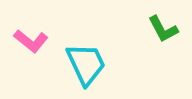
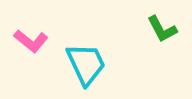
green L-shape: moved 1 px left
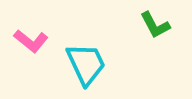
green L-shape: moved 7 px left, 4 px up
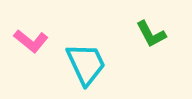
green L-shape: moved 4 px left, 9 px down
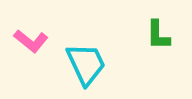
green L-shape: moved 7 px right, 1 px down; rotated 28 degrees clockwise
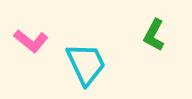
green L-shape: moved 4 px left; rotated 28 degrees clockwise
